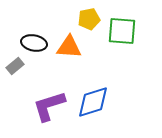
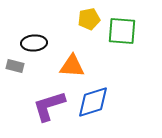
black ellipse: rotated 15 degrees counterclockwise
orange triangle: moved 3 px right, 19 px down
gray rectangle: rotated 54 degrees clockwise
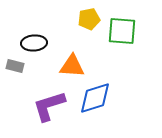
blue diamond: moved 2 px right, 4 px up
